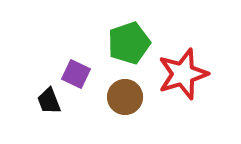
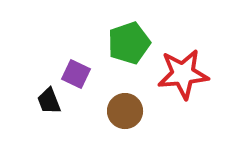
red star: rotated 12 degrees clockwise
brown circle: moved 14 px down
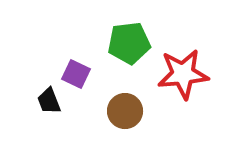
green pentagon: rotated 12 degrees clockwise
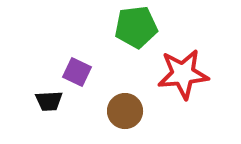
green pentagon: moved 7 px right, 16 px up
purple square: moved 1 px right, 2 px up
black trapezoid: rotated 72 degrees counterclockwise
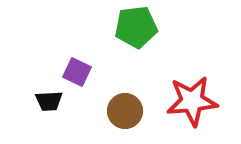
red star: moved 9 px right, 27 px down
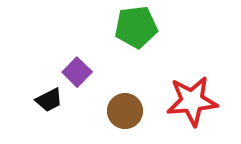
purple square: rotated 20 degrees clockwise
black trapezoid: moved 1 px up; rotated 24 degrees counterclockwise
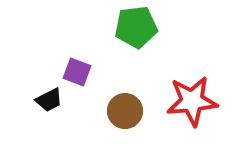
purple square: rotated 24 degrees counterclockwise
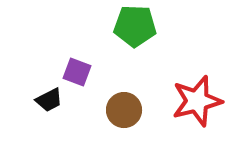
green pentagon: moved 1 px left, 1 px up; rotated 9 degrees clockwise
red star: moved 5 px right; rotated 9 degrees counterclockwise
brown circle: moved 1 px left, 1 px up
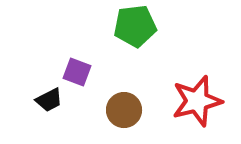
green pentagon: rotated 9 degrees counterclockwise
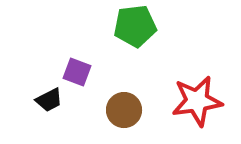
red star: rotated 6 degrees clockwise
